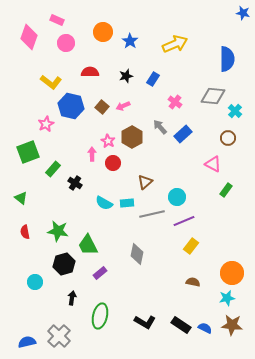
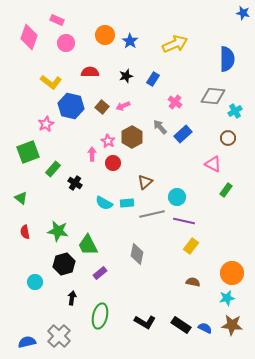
orange circle at (103, 32): moved 2 px right, 3 px down
cyan cross at (235, 111): rotated 16 degrees clockwise
purple line at (184, 221): rotated 35 degrees clockwise
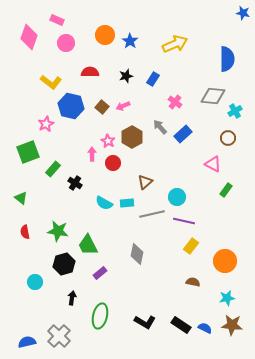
orange circle at (232, 273): moved 7 px left, 12 px up
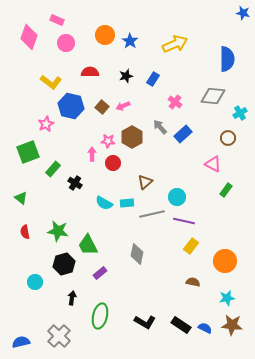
cyan cross at (235, 111): moved 5 px right, 2 px down
pink star at (108, 141): rotated 24 degrees counterclockwise
blue semicircle at (27, 342): moved 6 px left
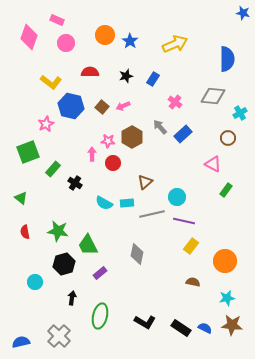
black rectangle at (181, 325): moved 3 px down
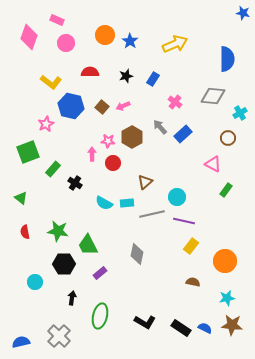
black hexagon at (64, 264): rotated 15 degrees clockwise
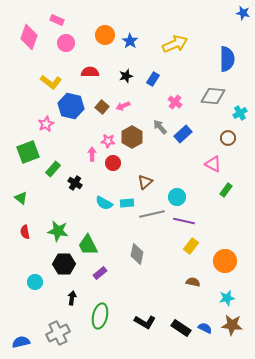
gray cross at (59, 336): moved 1 px left, 3 px up; rotated 20 degrees clockwise
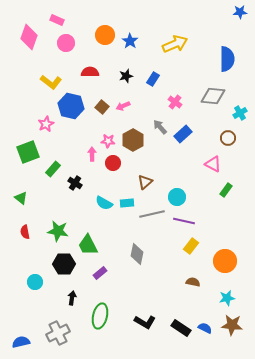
blue star at (243, 13): moved 3 px left, 1 px up; rotated 16 degrees counterclockwise
brown hexagon at (132, 137): moved 1 px right, 3 px down
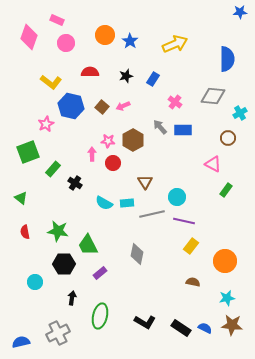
blue rectangle at (183, 134): moved 4 px up; rotated 42 degrees clockwise
brown triangle at (145, 182): rotated 21 degrees counterclockwise
